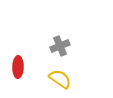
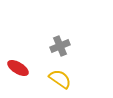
red ellipse: moved 1 px down; rotated 60 degrees counterclockwise
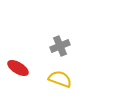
yellow semicircle: rotated 15 degrees counterclockwise
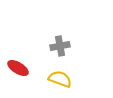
gray cross: rotated 12 degrees clockwise
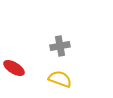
red ellipse: moved 4 px left
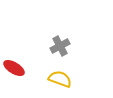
gray cross: rotated 18 degrees counterclockwise
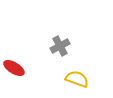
yellow semicircle: moved 17 px right
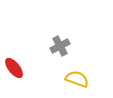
red ellipse: rotated 20 degrees clockwise
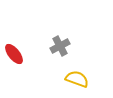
red ellipse: moved 14 px up
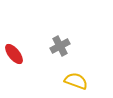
yellow semicircle: moved 1 px left, 2 px down
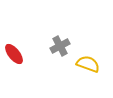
yellow semicircle: moved 12 px right, 17 px up
